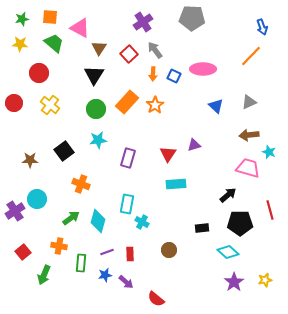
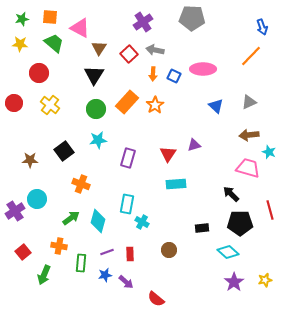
gray arrow at (155, 50): rotated 42 degrees counterclockwise
black arrow at (228, 195): moved 3 px right, 1 px up; rotated 96 degrees counterclockwise
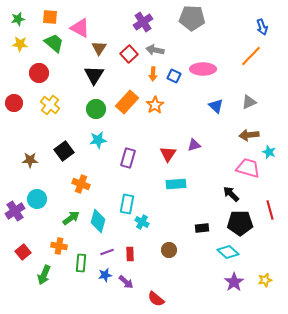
green star at (22, 19): moved 4 px left
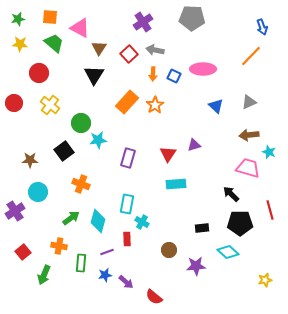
green circle at (96, 109): moved 15 px left, 14 px down
cyan circle at (37, 199): moved 1 px right, 7 px up
red rectangle at (130, 254): moved 3 px left, 15 px up
purple star at (234, 282): moved 38 px left, 16 px up; rotated 30 degrees clockwise
red semicircle at (156, 299): moved 2 px left, 2 px up
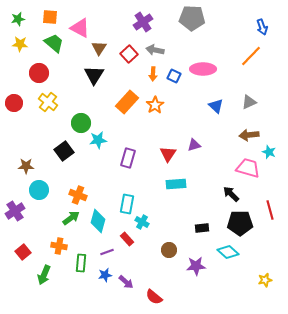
yellow cross at (50, 105): moved 2 px left, 3 px up
brown star at (30, 160): moved 4 px left, 6 px down
orange cross at (81, 184): moved 3 px left, 11 px down
cyan circle at (38, 192): moved 1 px right, 2 px up
red rectangle at (127, 239): rotated 40 degrees counterclockwise
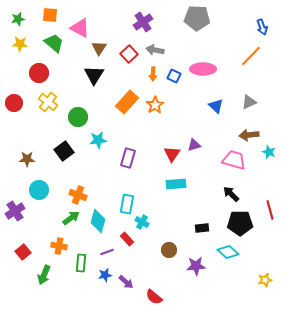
orange square at (50, 17): moved 2 px up
gray pentagon at (192, 18): moved 5 px right
green circle at (81, 123): moved 3 px left, 6 px up
red triangle at (168, 154): moved 4 px right
brown star at (26, 166): moved 1 px right, 7 px up
pink trapezoid at (248, 168): moved 14 px left, 8 px up
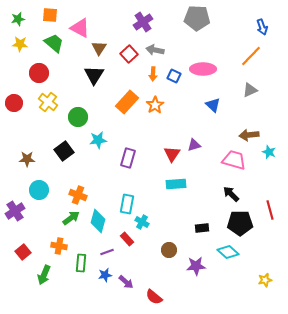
gray triangle at (249, 102): moved 1 px right, 12 px up
blue triangle at (216, 106): moved 3 px left, 1 px up
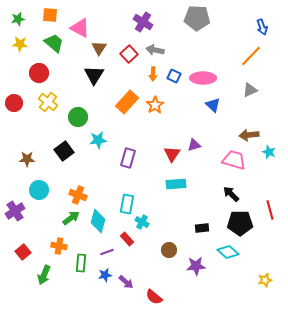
purple cross at (143, 22): rotated 24 degrees counterclockwise
pink ellipse at (203, 69): moved 9 px down
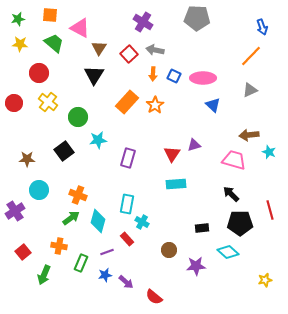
green rectangle at (81, 263): rotated 18 degrees clockwise
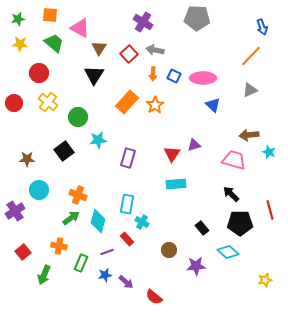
black rectangle at (202, 228): rotated 56 degrees clockwise
